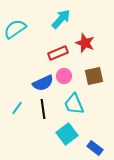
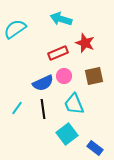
cyan arrow: rotated 115 degrees counterclockwise
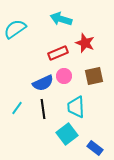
cyan trapezoid: moved 2 px right, 3 px down; rotated 20 degrees clockwise
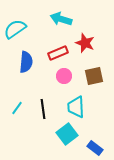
blue semicircle: moved 17 px left, 21 px up; rotated 60 degrees counterclockwise
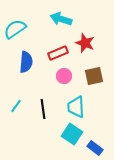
cyan line: moved 1 px left, 2 px up
cyan square: moved 5 px right; rotated 20 degrees counterclockwise
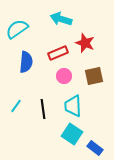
cyan semicircle: moved 2 px right
cyan trapezoid: moved 3 px left, 1 px up
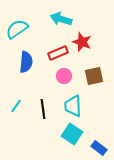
red star: moved 3 px left, 1 px up
blue rectangle: moved 4 px right
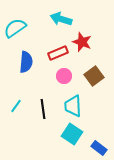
cyan semicircle: moved 2 px left, 1 px up
brown square: rotated 24 degrees counterclockwise
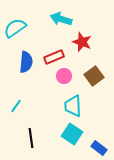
red rectangle: moved 4 px left, 4 px down
black line: moved 12 px left, 29 px down
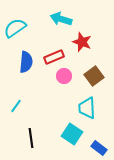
cyan trapezoid: moved 14 px right, 2 px down
